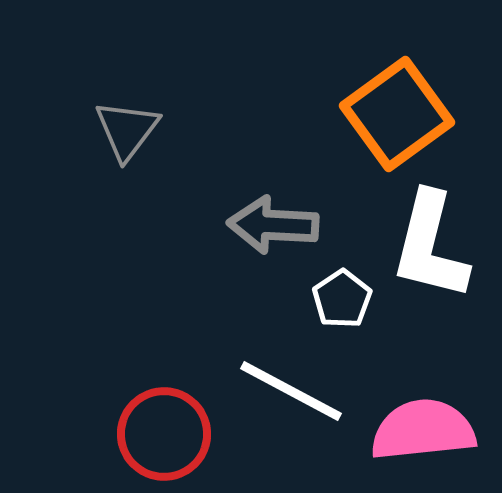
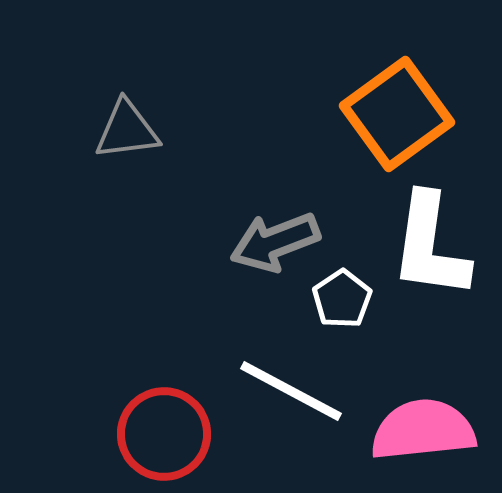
gray triangle: rotated 46 degrees clockwise
gray arrow: moved 2 px right, 17 px down; rotated 24 degrees counterclockwise
white L-shape: rotated 6 degrees counterclockwise
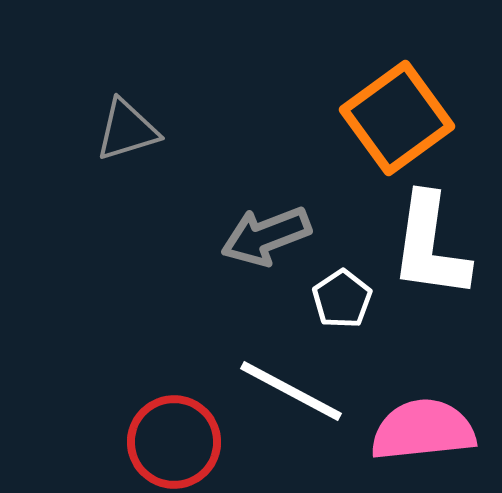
orange square: moved 4 px down
gray triangle: rotated 10 degrees counterclockwise
gray arrow: moved 9 px left, 6 px up
red circle: moved 10 px right, 8 px down
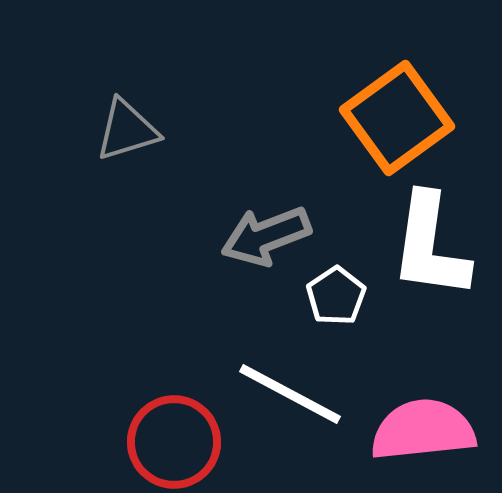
white pentagon: moved 6 px left, 3 px up
white line: moved 1 px left, 3 px down
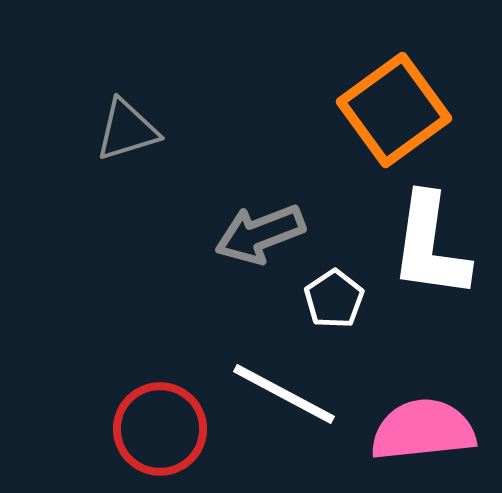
orange square: moved 3 px left, 8 px up
gray arrow: moved 6 px left, 2 px up
white pentagon: moved 2 px left, 3 px down
white line: moved 6 px left
red circle: moved 14 px left, 13 px up
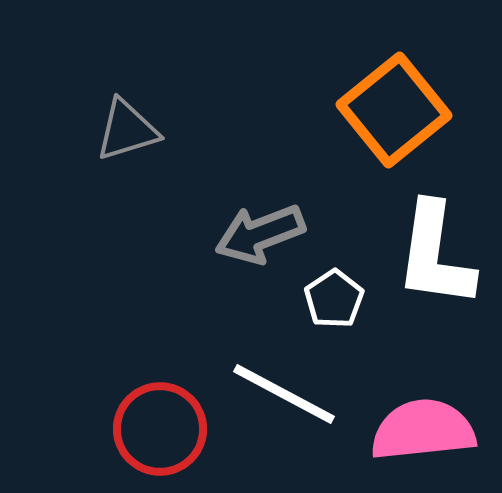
orange square: rotated 3 degrees counterclockwise
white L-shape: moved 5 px right, 9 px down
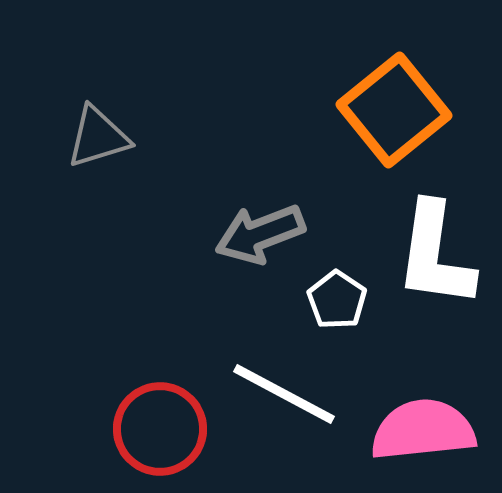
gray triangle: moved 29 px left, 7 px down
white pentagon: moved 3 px right, 1 px down; rotated 4 degrees counterclockwise
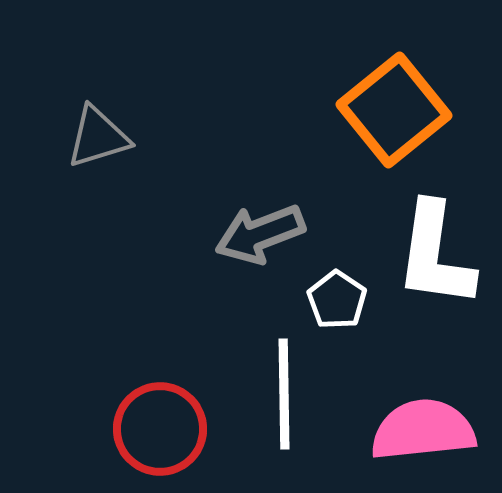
white line: rotated 61 degrees clockwise
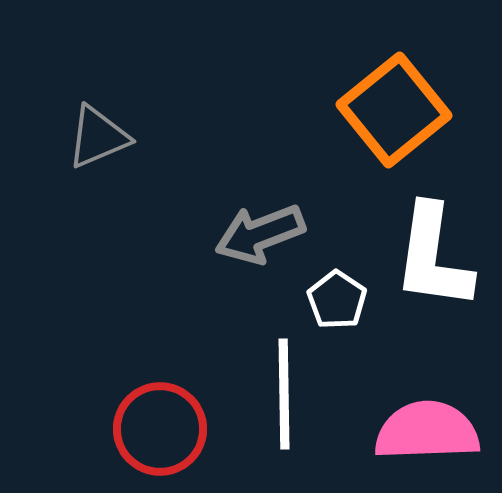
gray triangle: rotated 6 degrees counterclockwise
white L-shape: moved 2 px left, 2 px down
pink semicircle: moved 4 px right, 1 px down; rotated 4 degrees clockwise
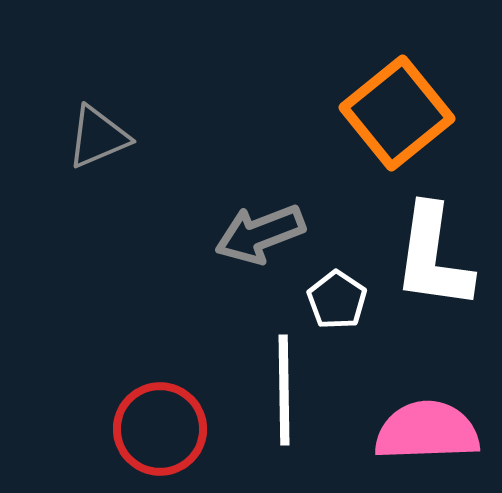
orange square: moved 3 px right, 3 px down
white line: moved 4 px up
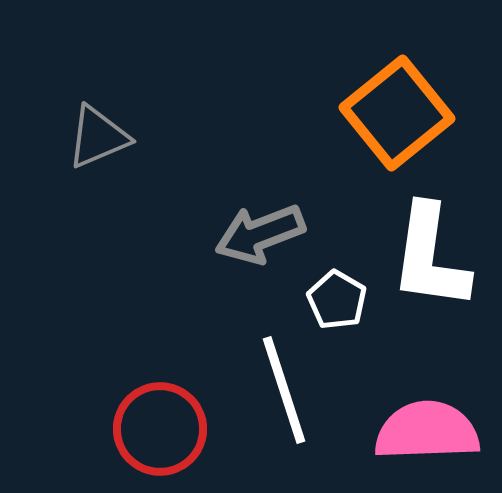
white L-shape: moved 3 px left
white pentagon: rotated 4 degrees counterclockwise
white line: rotated 17 degrees counterclockwise
